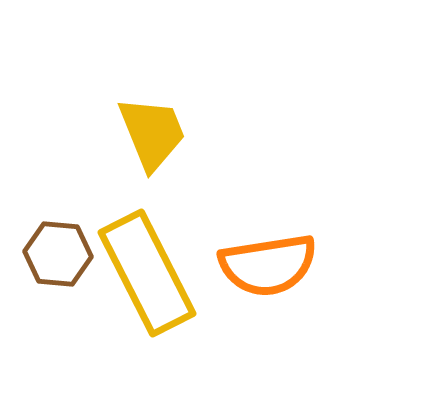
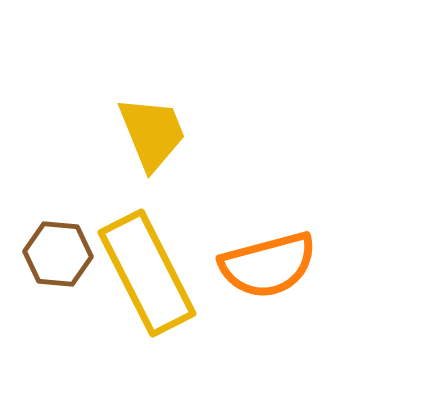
orange semicircle: rotated 6 degrees counterclockwise
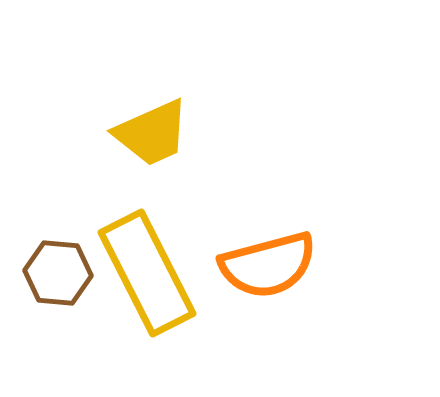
yellow trapezoid: rotated 88 degrees clockwise
brown hexagon: moved 19 px down
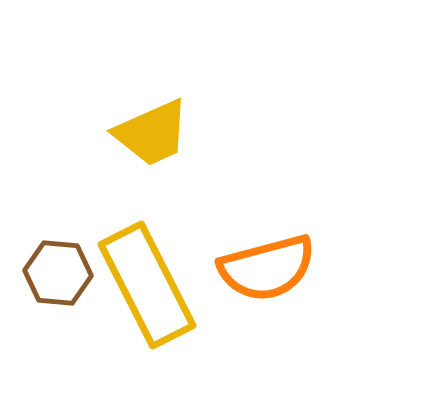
orange semicircle: moved 1 px left, 3 px down
yellow rectangle: moved 12 px down
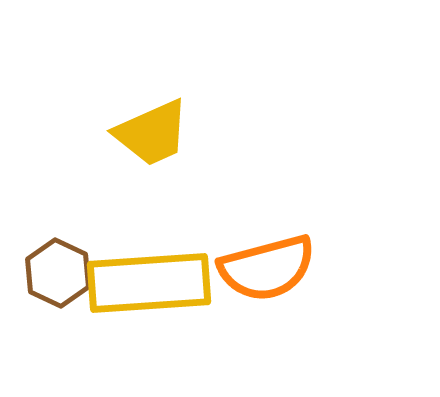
brown hexagon: rotated 20 degrees clockwise
yellow rectangle: moved 2 px right, 2 px up; rotated 67 degrees counterclockwise
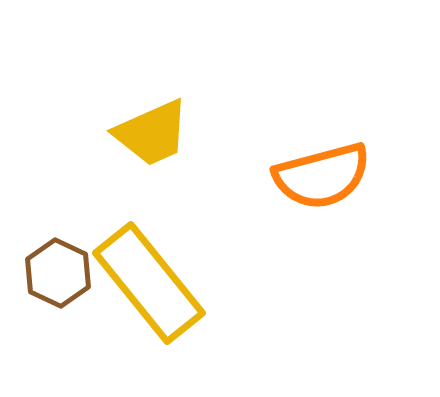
orange semicircle: moved 55 px right, 92 px up
yellow rectangle: rotated 55 degrees clockwise
